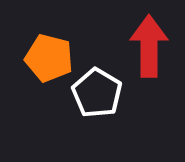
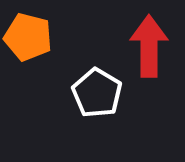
orange pentagon: moved 21 px left, 21 px up
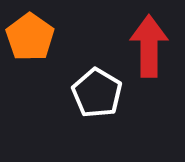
orange pentagon: moved 2 px right; rotated 21 degrees clockwise
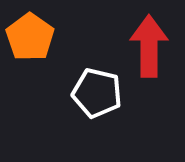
white pentagon: rotated 18 degrees counterclockwise
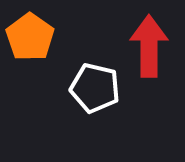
white pentagon: moved 2 px left, 5 px up
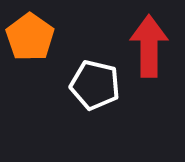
white pentagon: moved 3 px up
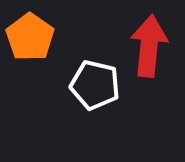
red arrow: rotated 6 degrees clockwise
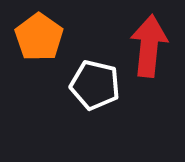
orange pentagon: moved 9 px right
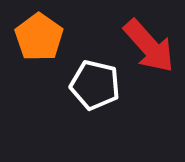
red arrow: rotated 132 degrees clockwise
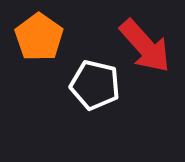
red arrow: moved 4 px left
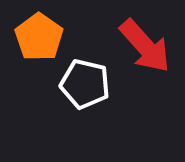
white pentagon: moved 10 px left, 1 px up
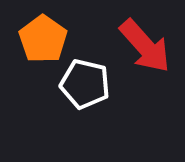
orange pentagon: moved 4 px right, 2 px down
